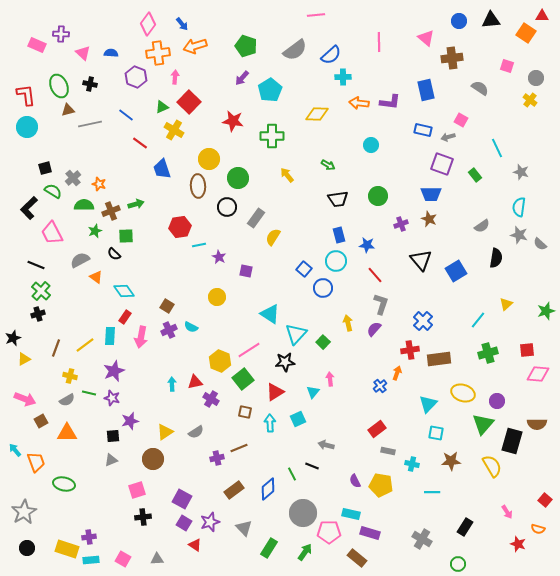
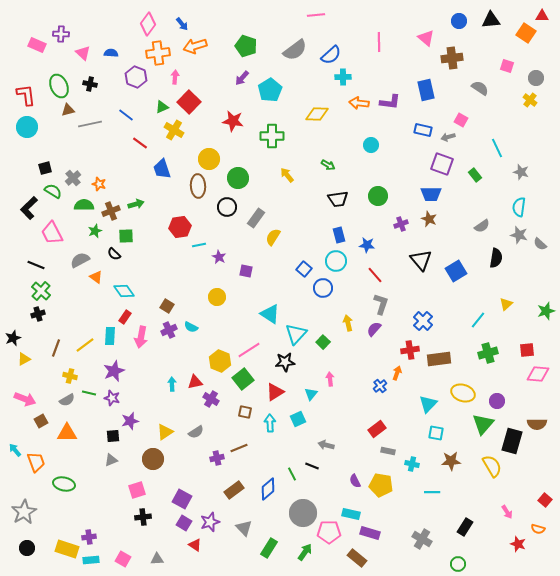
cyan triangle at (313, 392): moved 2 px left, 2 px down
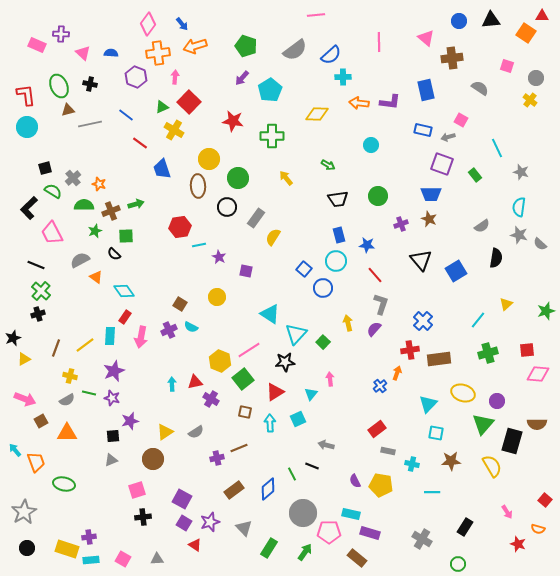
yellow arrow at (287, 175): moved 1 px left, 3 px down
brown square at (167, 306): moved 13 px right, 2 px up
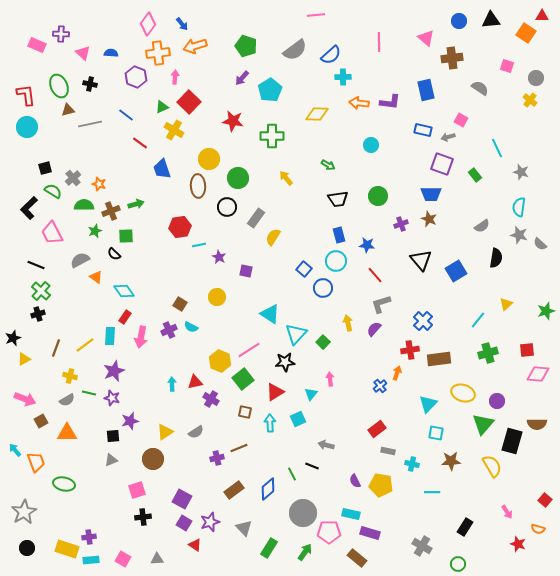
gray L-shape at (381, 304): rotated 125 degrees counterclockwise
gray cross at (422, 539): moved 7 px down
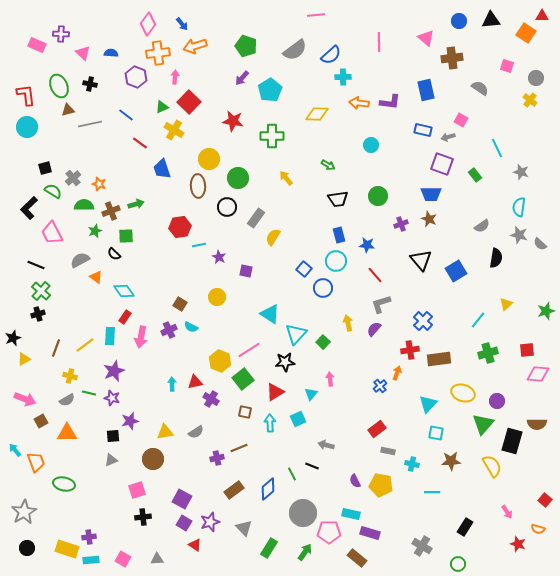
yellow triangle at (165, 432): rotated 24 degrees clockwise
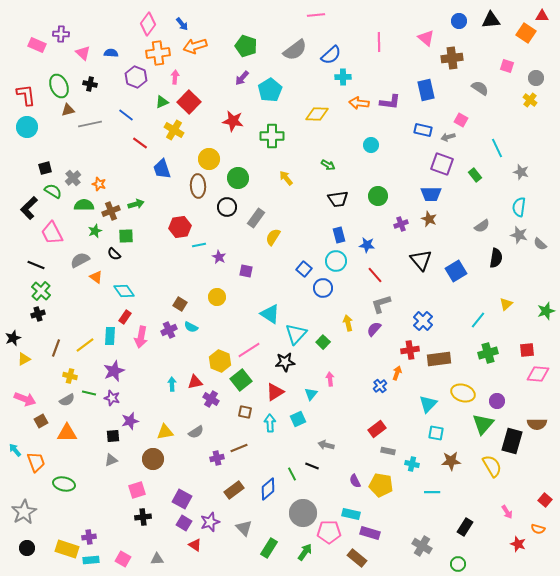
green triangle at (162, 107): moved 5 px up
green square at (243, 379): moved 2 px left, 1 px down
